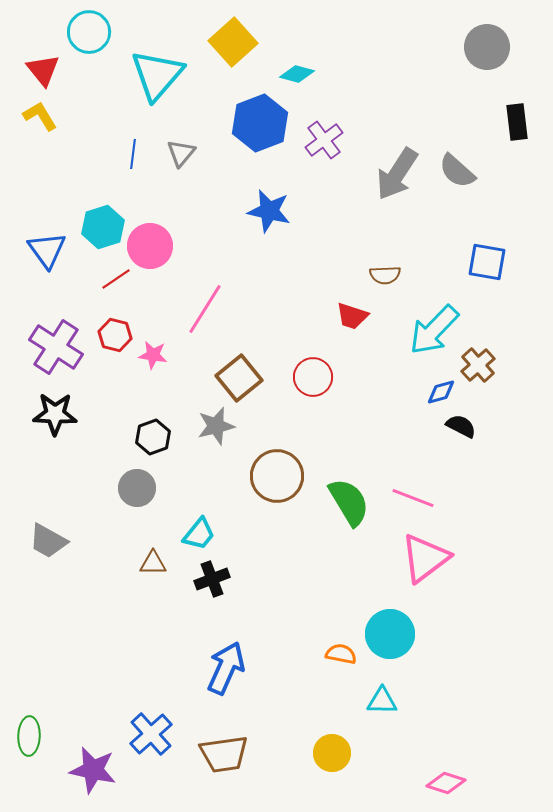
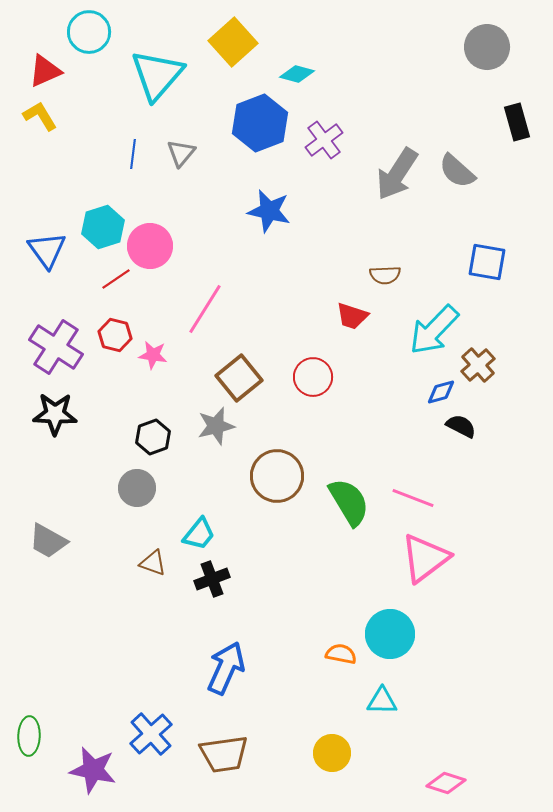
red triangle at (43, 70): moved 2 px right, 1 px down; rotated 45 degrees clockwise
black rectangle at (517, 122): rotated 9 degrees counterclockwise
brown triangle at (153, 563): rotated 20 degrees clockwise
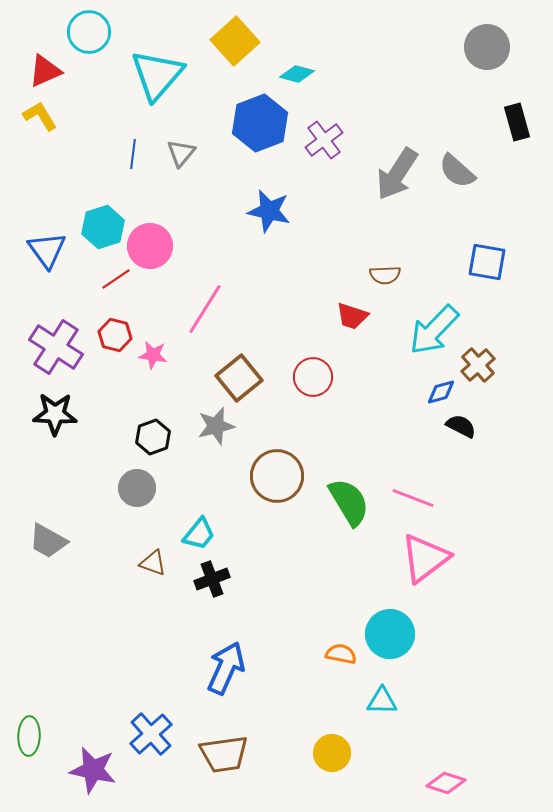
yellow square at (233, 42): moved 2 px right, 1 px up
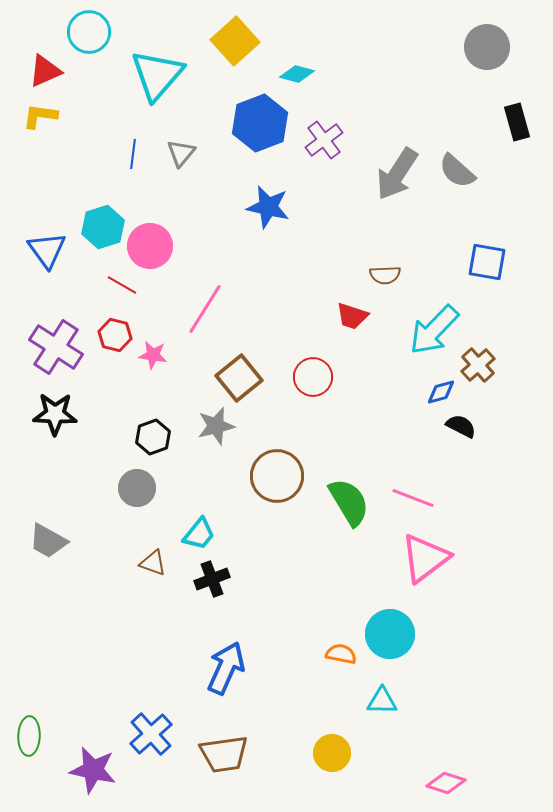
yellow L-shape at (40, 116): rotated 51 degrees counterclockwise
blue star at (269, 211): moved 1 px left, 4 px up
red line at (116, 279): moved 6 px right, 6 px down; rotated 64 degrees clockwise
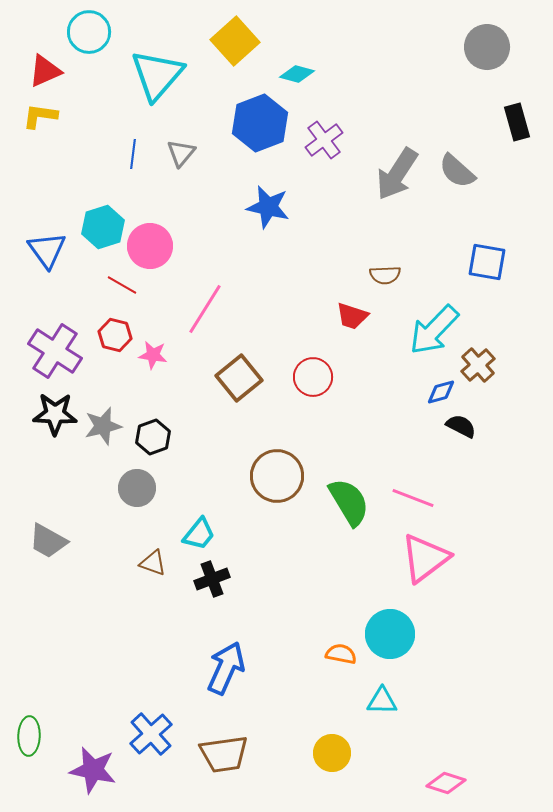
purple cross at (56, 347): moved 1 px left, 4 px down
gray star at (216, 426): moved 113 px left
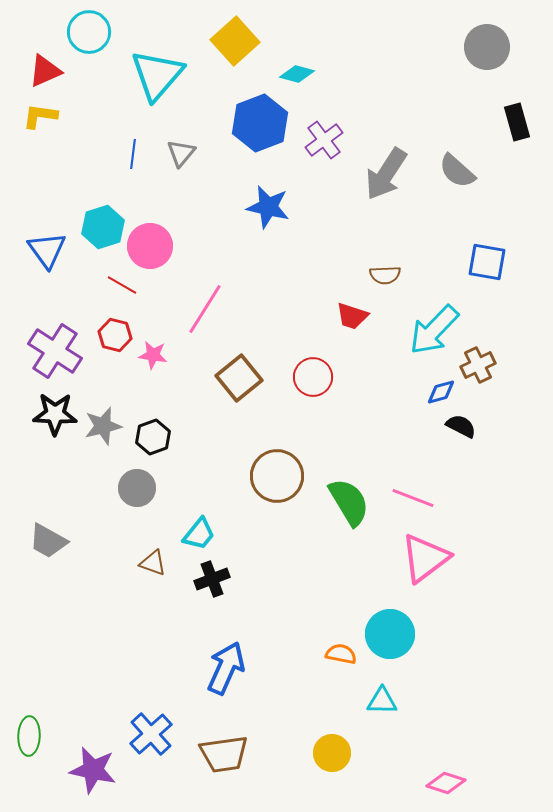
gray arrow at (397, 174): moved 11 px left
brown cross at (478, 365): rotated 16 degrees clockwise
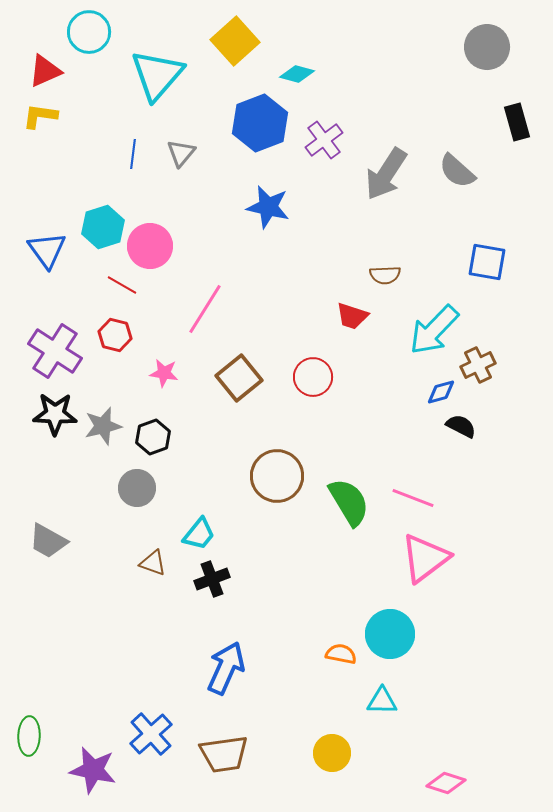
pink star at (153, 355): moved 11 px right, 18 px down
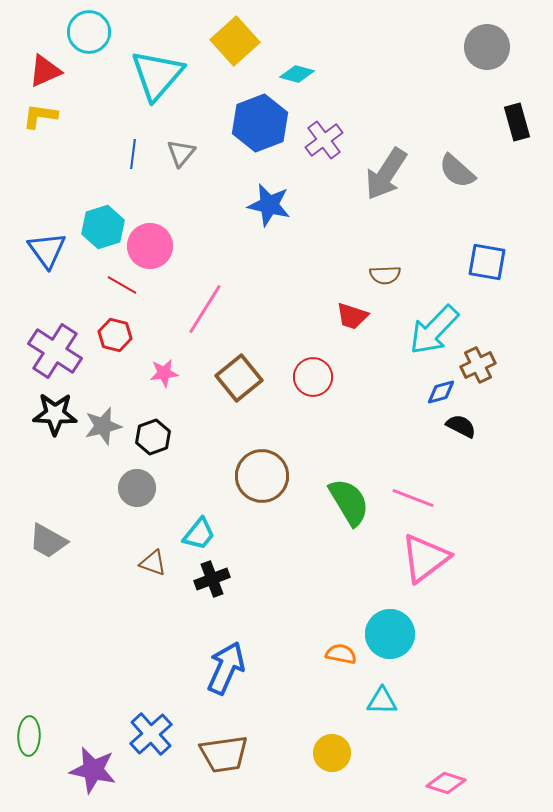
blue star at (268, 207): moved 1 px right, 2 px up
pink star at (164, 373): rotated 16 degrees counterclockwise
brown circle at (277, 476): moved 15 px left
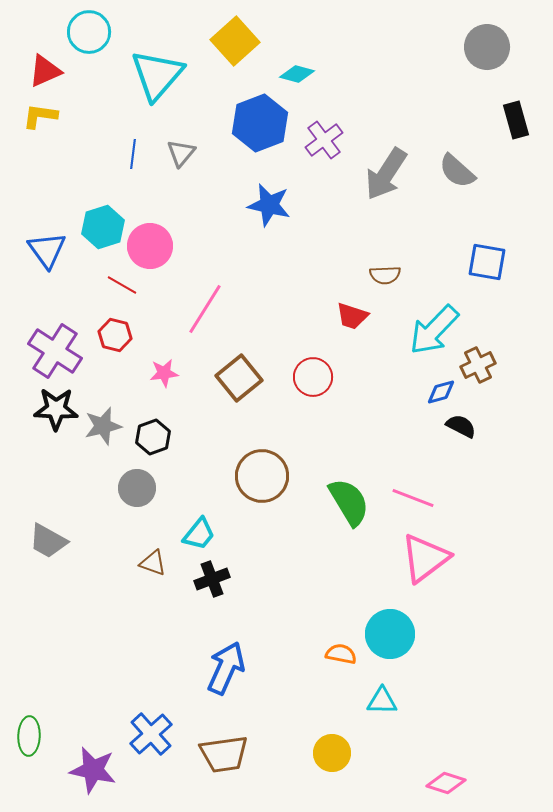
black rectangle at (517, 122): moved 1 px left, 2 px up
black star at (55, 414): moved 1 px right, 5 px up
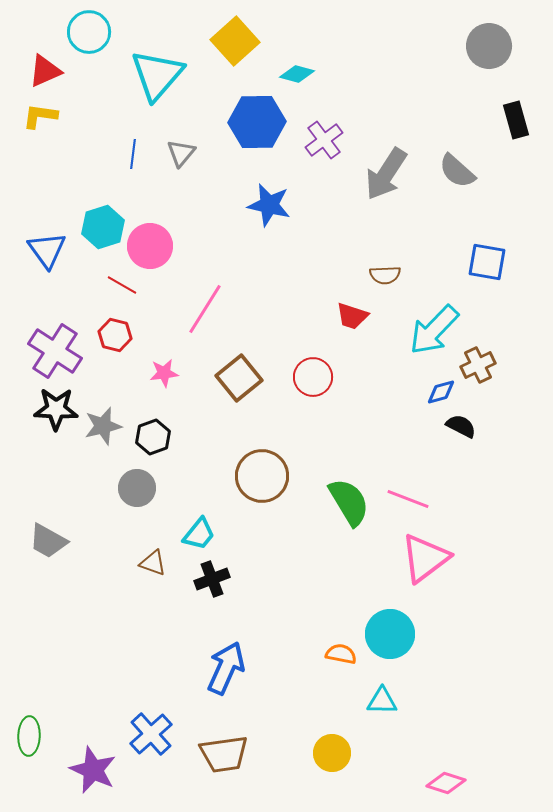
gray circle at (487, 47): moved 2 px right, 1 px up
blue hexagon at (260, 123): moved 3 px left, 1 px up; rotated 20 degrees clockwise
pink line at (413, 498): moved 5 px left, 1 px down
purple star at (93, 770): rotated 12 degrees clockwise
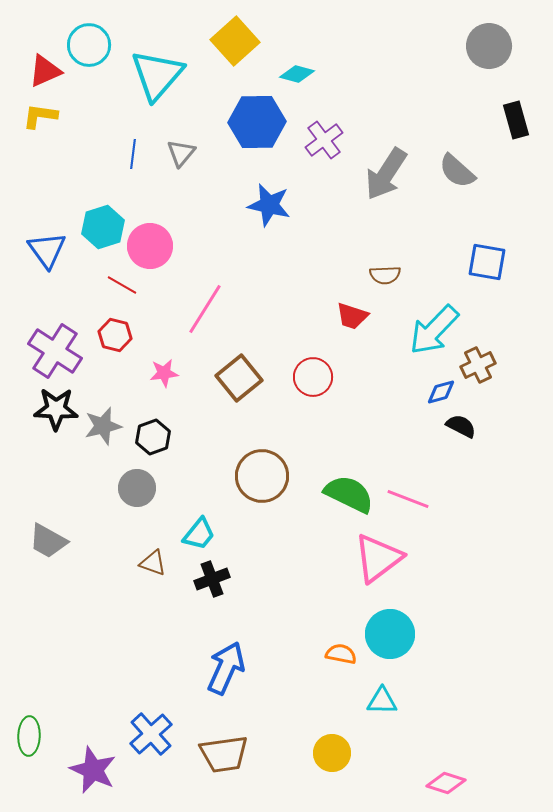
cyan circle at (89, 32): moved 13 px down
green semicircle at (349, 502): moved 8 px up; rotated 33 degrees counterclockwise
pink triangle at (425, 558): moved 47 px left
